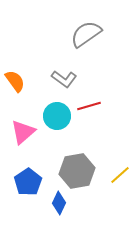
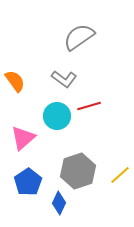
gray semicircle: moved 7 px left, 3 px down
pink triangle: moved 6 px down
gray hexagon: moved 1 px right; rotated 8 degrees counterclockwise
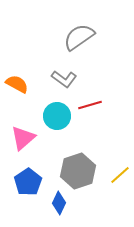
orange semicircle: moved 2 px right, 3 px down; rotated 25 degrees counterclockwise
red line: moved 1 px right, 1 px up
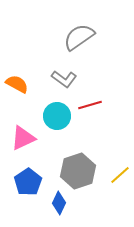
pink triangle: rotated 16 degrees clockwise
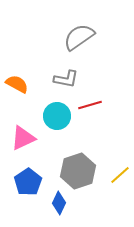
gray L-shape: moved 2 px right; rotated 25 degrees counterclockwise
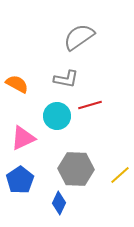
gray hexagon: moved 2 px left, 2 px up; rotated 20 degrees clockwise
blue pentagon: moved 8 px left, 2 px up
